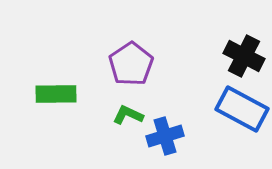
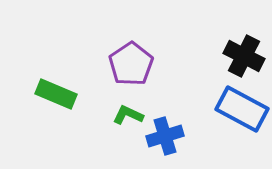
green rectangle: rotated 24 degrees clockwise
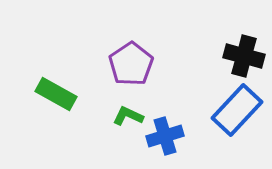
black cross: rotated 12 degrees counterclockwise
green rectangle: rotated 6 degrees clockwise
blue rectangle: moved 5 px left, 1 px down; rotated 75 degrees counterclockwise
green L-shape: moved 1 px down
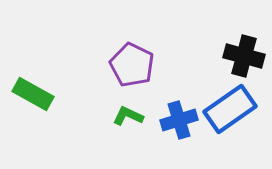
purple pentagon: moved 1 px right, 1 px down; rotated 12 degrees counterclockwise
green rectangle: moved 23 px left
blue rectangle: moved 7 px left, 1 px up; rotated 12 degrees clockwise
blue cross: moved 14 px right, 16 px up
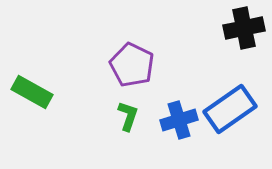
black cross: moved 28 px up; rotated 27 degrees counterclockwise
green rectangle: moved 1 px left, 2 px up
green L-shape: rotated 84 degrees clockwise
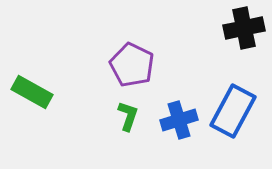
blue rectangle: moved 3 px right, 2 px down; rotated 27 degrees counterclockwise
